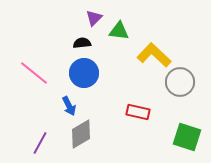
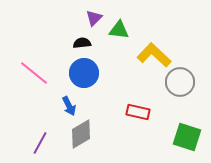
green triangle: moved 1 px up
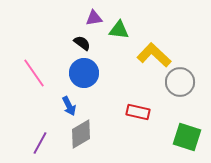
purple triangle: rotated 36 degrees clockwise
black semicircle: rotated 42 degrees clockwise
pink line: rotated 16 degrees clockwise
